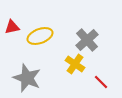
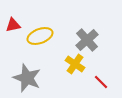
red triangle: moved 1 px right, 2 px up
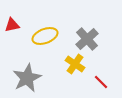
red triangle: moved 1 px left
yellow ellipse: moved 5 px right
gray cross: moved 1 px up
gray star: rotated 24 degrees clockwise
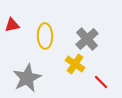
yellow ellipse: rotated 70 degrees counterclockwise
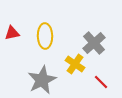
red triangle: moved 8 px down
gray cross: moved 7 px right, 4 px down
gray star: moved 15 px right, 2 px down
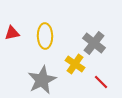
gray cross: rotated 10 degrees counterclockwise
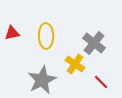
yellow ellipse: moved 1 px right
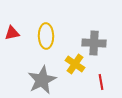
gray cross: rotated 35 degrees counterclockwise
red line: rotated 35 degrees clockwise
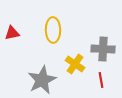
yellow ellipse: moved 7 px right, 6 px up
gray cross: moved 9 px right, 6 px down
red line: moved 2 px up
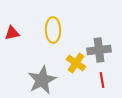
gray cross: moved 4 px left, 1 px down; rotated 10 degrees counterclockwise
yellow cross: moved 1 px right, 1 px up
red line: moved 1 px right
